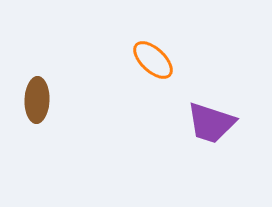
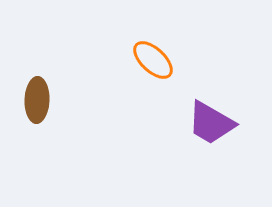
purple trapezoid: rotated 12 degrees clockwise
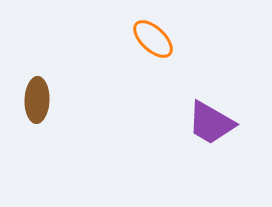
orange ellipse: moved 21 px up
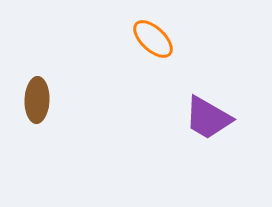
purple trapezoid: moved 3 px left, 5 px up
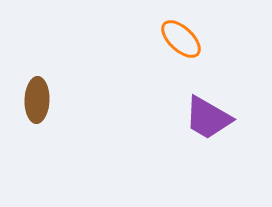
orange ellipse: moved 28 px right
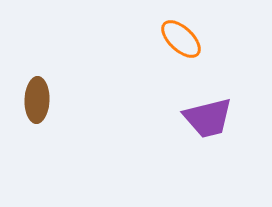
purple trapezoid: rotated 44 degrees counterclockwise
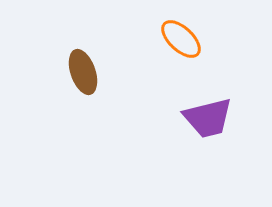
brown ellipse: moved 46 px right, 28 px up; rotated 21 degrees counterclockwise
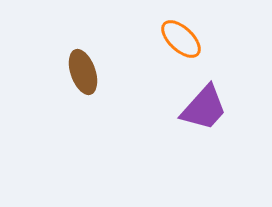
purple trapezoid: moved 4 px left, 10 px up; rotated 34 degrees counterclockwise
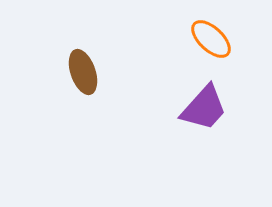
orange ellipse: moved 30 px right
